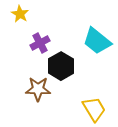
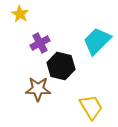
cyan trapezoid: rotated 96 degrees clockwise
black hexagon: rotated 16 degrees counterclockwise
yellow trapezoid: moved 3 px left, 2 px up
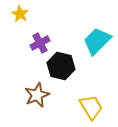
brown star: moved 1 px left, 6 px down; rotated 25 degrees counterclockwise
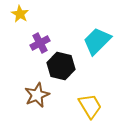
yellow trapezoid: moved 1 px left, 1 px up
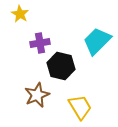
purple cross: rotated 18 degrees clockwise
yellow trapezoid: moved 10 px left, 1 px down
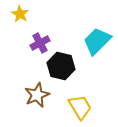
purple cross: rotated 18 degrees counterclockwise
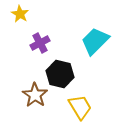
cyan trapezoid: moved 2 px left
black hexagon: moved 1 px left, 8 px down
brown star: moved 2 px left; rotated 15 degrees counterclockwise
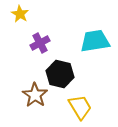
cyan trapezoid: rotated 36 degrees clockwise
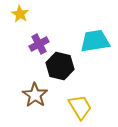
purple cross: moved 1 px left, 1 px down
black hexagon: moved 8 px up
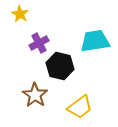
purple cross: moved 1 px up
yellow trapezoid: rotated 84 degrees clockwise
